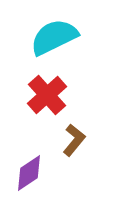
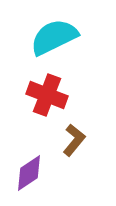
red cross: rotated 27 degrees counterclockwise
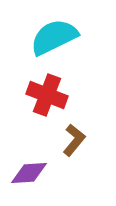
purple diamond: rotated 30 degrees clockwise
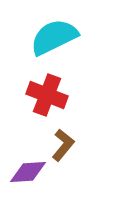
brown L-shape: moved 11 px left, 5 px down
purple diamond: moved 1 px left, 1 px up
